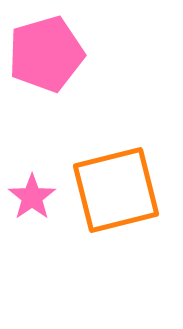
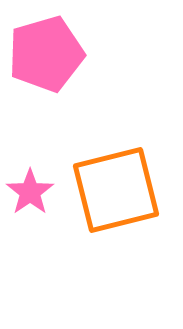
pink star: moved 2 px left, 5 px up
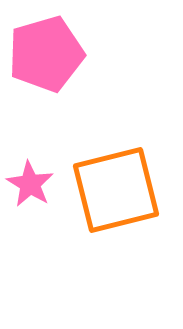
pink star: moved 8 px up; rotated 6 degrees counterclockwise
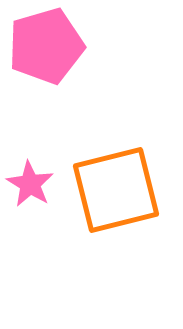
pink pentagon: moved 8 px up
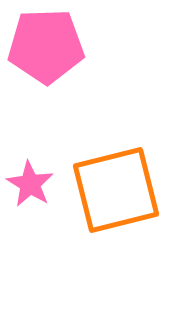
pink pentagon: rotated 14 degrees clockwise
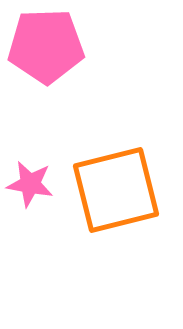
pink star: rotated 21 degrees counterclockwise
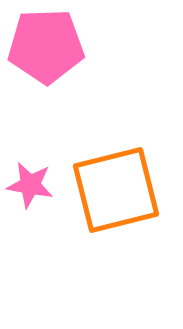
pink star: moved 1 px down
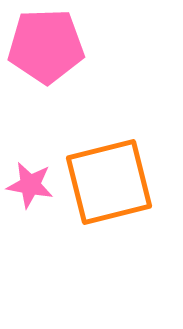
orange square: moved 7 px left, 8 px up
